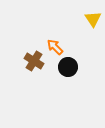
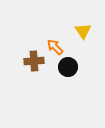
yellow triangle: moved 10 px left, 12 px down
brown cross: rotated 36 degrees counterclockwise
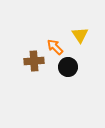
yellow triangle: moved 3 px left, 4 px down
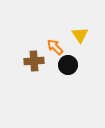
black circle: moved 2 px up
